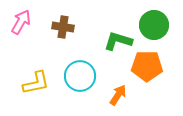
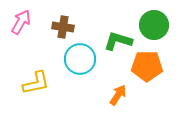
cyan circle: moved 17 px up
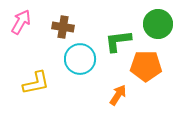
green circle: moved 4 px right, 1 px up
green L-shape: rotated 24 degrees counterclockwise
orange pentagon: moved 1 px left
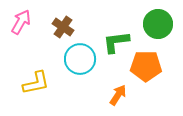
brown cross: rotated 25 degrees clockwise
green L-shape: moved 2 px left, 1 px down
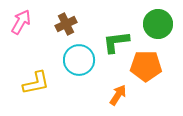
brown cross: moved 3 px right, 3 px up; rotated 30 degrees clockwise
cyan circle: moved 1 px left, 1 px down
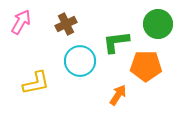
cyan circle: moved 1 px right, 1 px down
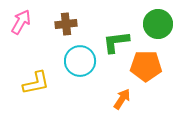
brown cross: rotated 20 degrees clockwise
orange arrow: moved 4 px right, 4 px down
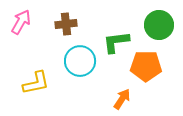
green circle: moved 1 px right, 1 px down
